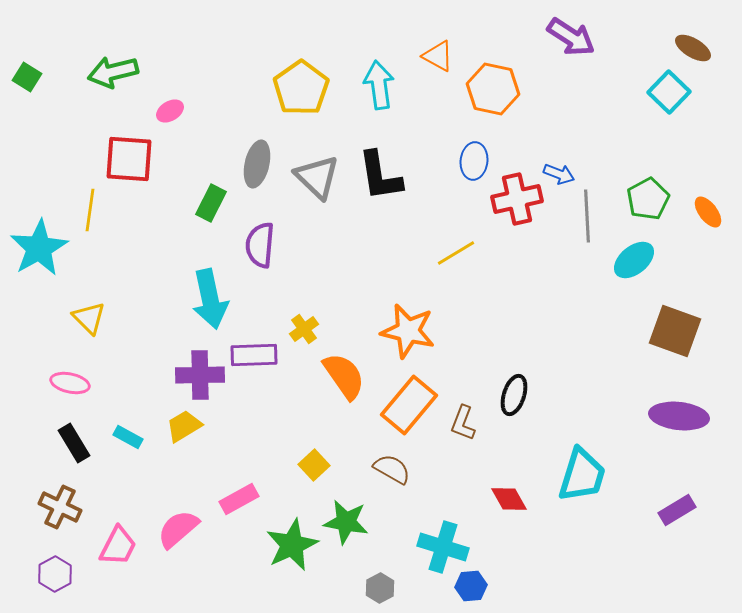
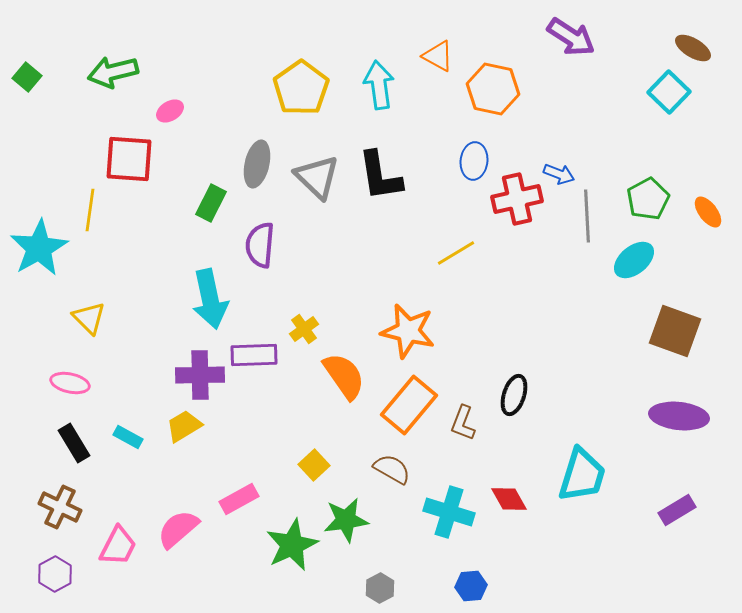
green square at (27, 77): rotated 8 degrees clockwise
green star at (346, 522): moved 2 px up; rotated 18 degrees counterclockwise
cyan cross at (443, 547): moved 6 px right, 35 px up
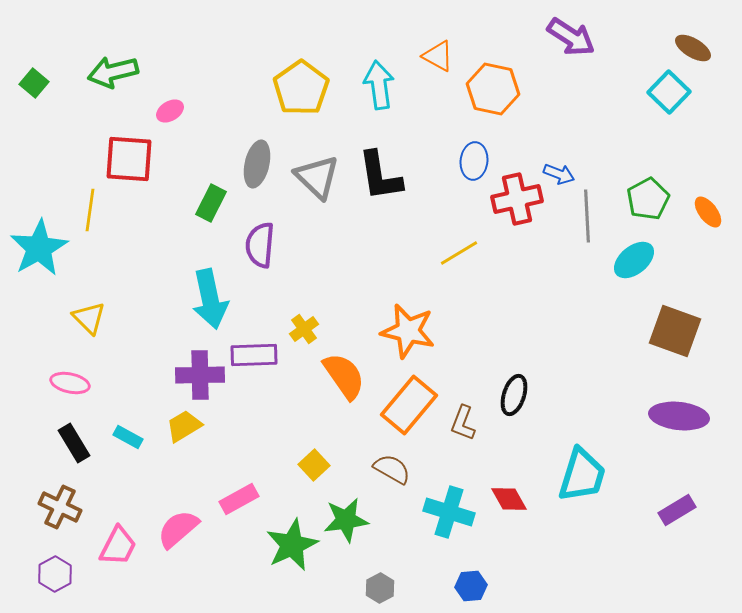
green square at (27, 77): moved 7 px right, 6 px down
yellow line at (456, 253): moved 3 px right
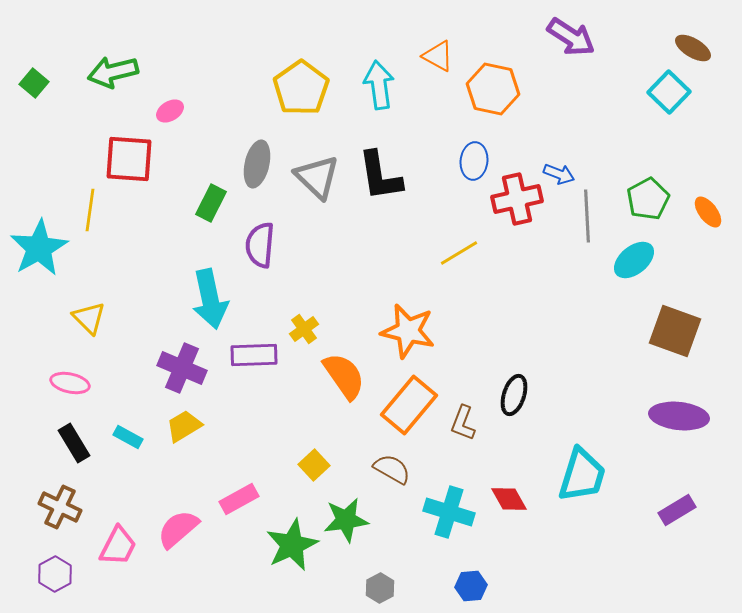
purple cross at (200, 375): moved 18 px left, 7 px up; rotated 24 degrees clockwise
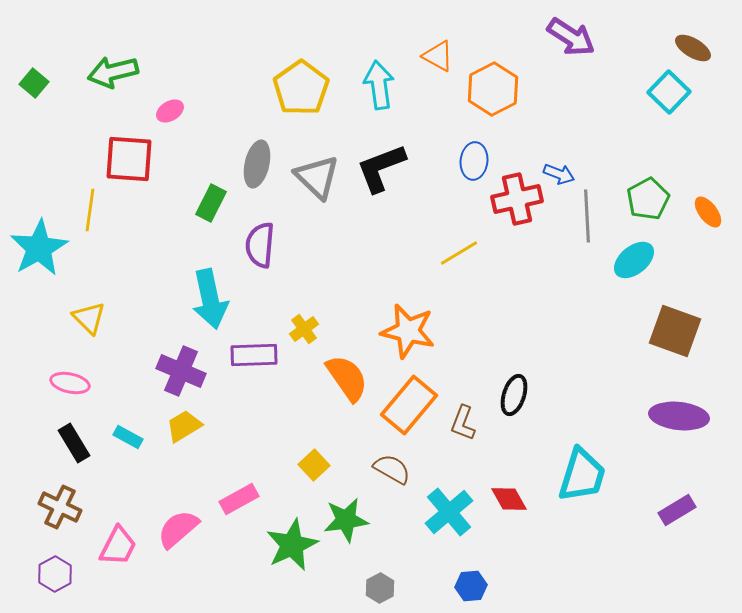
orange hexagon at (493, 89): rotated 21 degrees clockwise
black L-shape at (380, 176): moved 1 px right, 8 px up; rotated 78 degrees clockwise
purple cross at (182, 368): moved 1 px left, 3 px down
orange semicircle at (344, 376): moved 3 px right, 2 px down
cyan cross at (449, 512): rotated 33 degrees clockwise
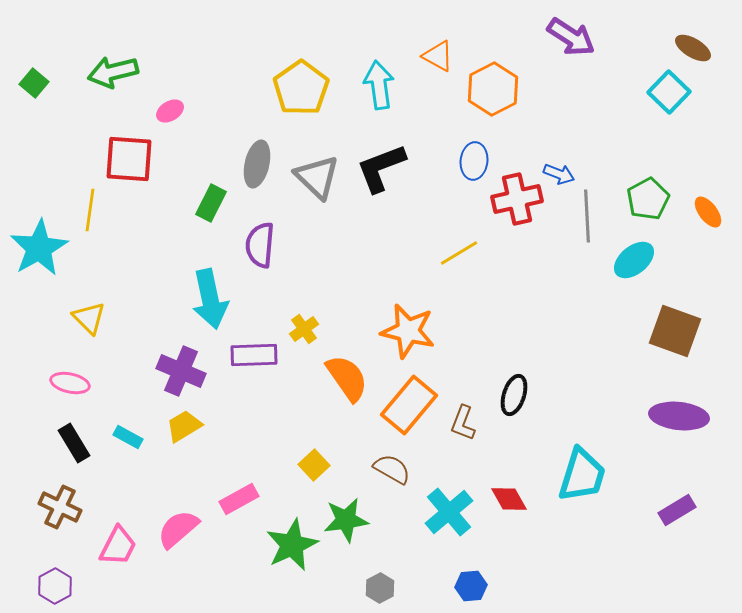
purple hexagon at (55, 574): moved 12 px down
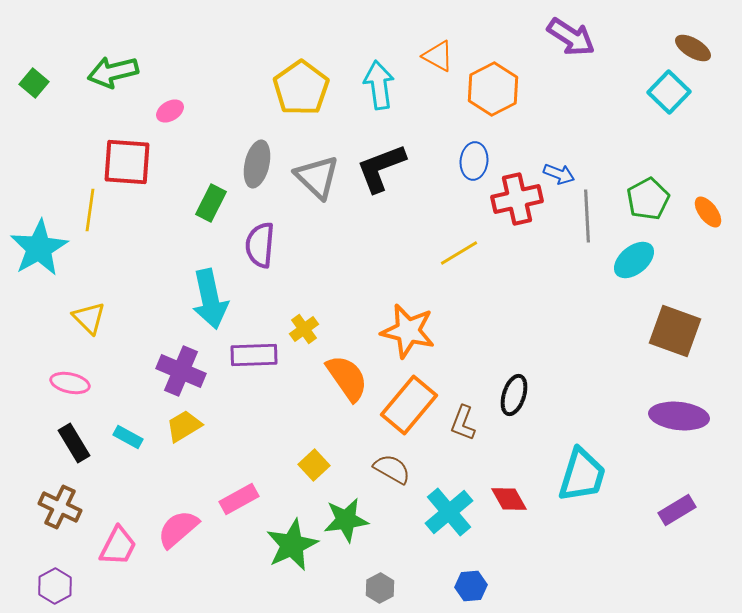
red square at (129, 159): moved 2 px left, 3 px down
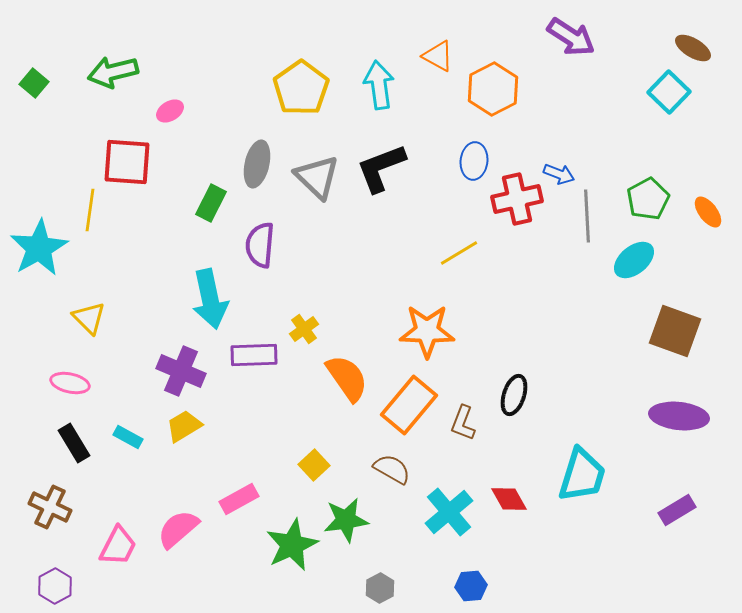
orange star at (408, 331): moved 19 px right; rotated 12 degrees counterclockwise
brown cross at (60, 507): moved 10 px left
